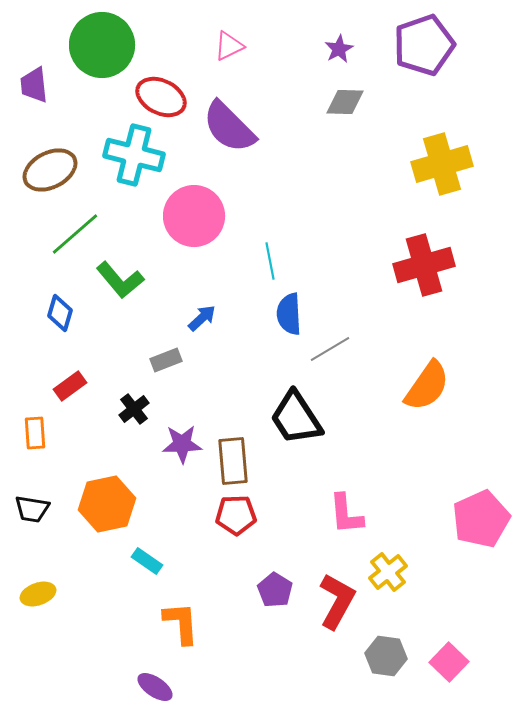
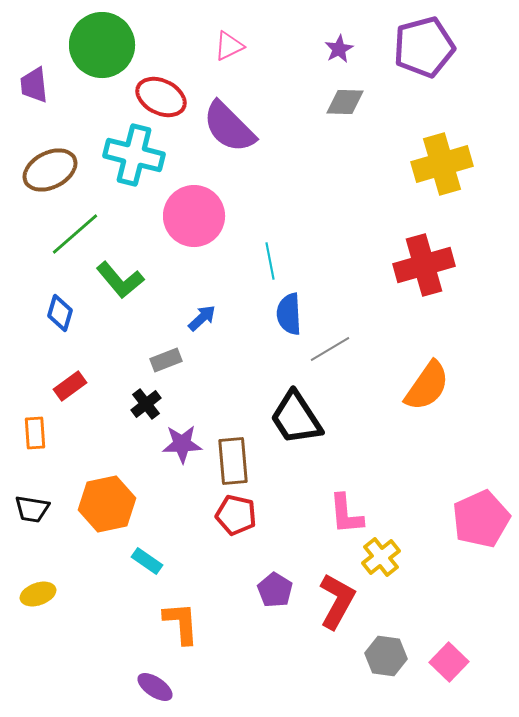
purple pentagon at (424, 45): moved 2 px down; rotated 4 degrees clockwise
black cross at (134, 409): moved 12 px right, 5 px up
red pentagon at (236, 515): rotated 15 degrees clockwise
yellow cross at (388, 572): moved 7 px left, 15 px up
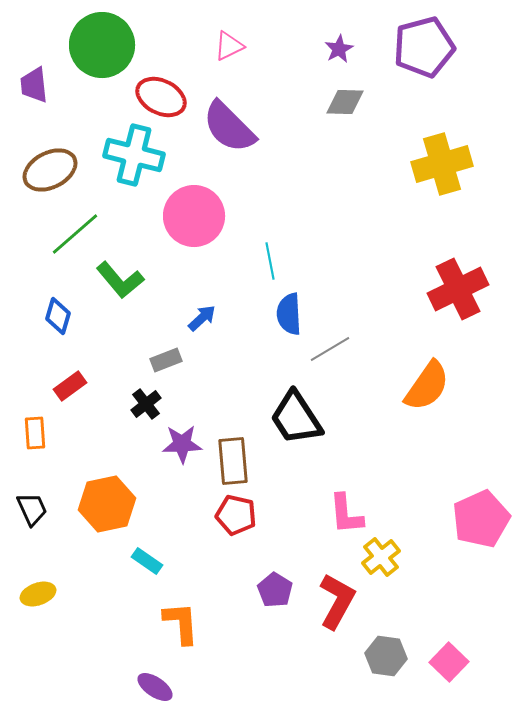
red cross at (424, 265): moved 34 px right, 24 px down; rotated 10 degrees counterclockwise
blue diamond at (60, 313): moved 2 px left, 3 px down
black trapezoid at (32, 509): rotated 123 degrees counterclockwise
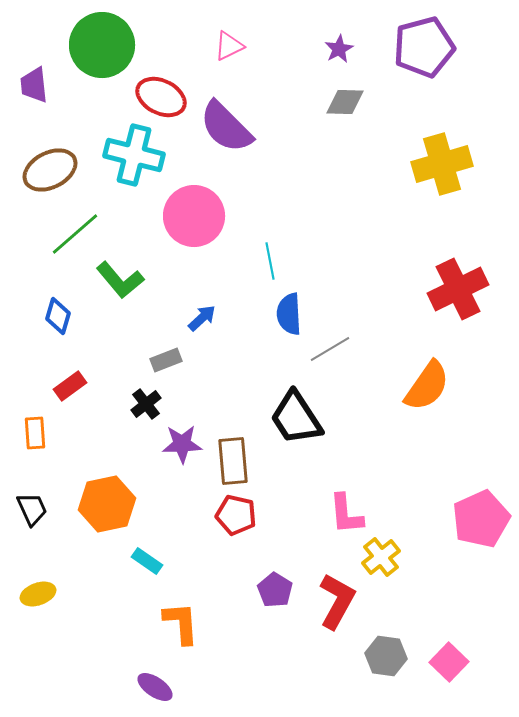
purple semicircle at (229, 127): moved 3 px left
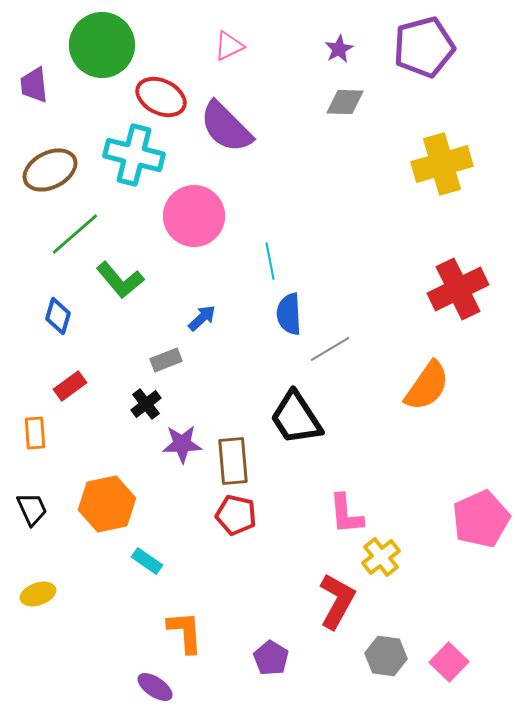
purple pentagon at (275, 590): moved 4 px left, 68 px down
orange L-shape at (181, 623): moved 4 px right, 9 px down
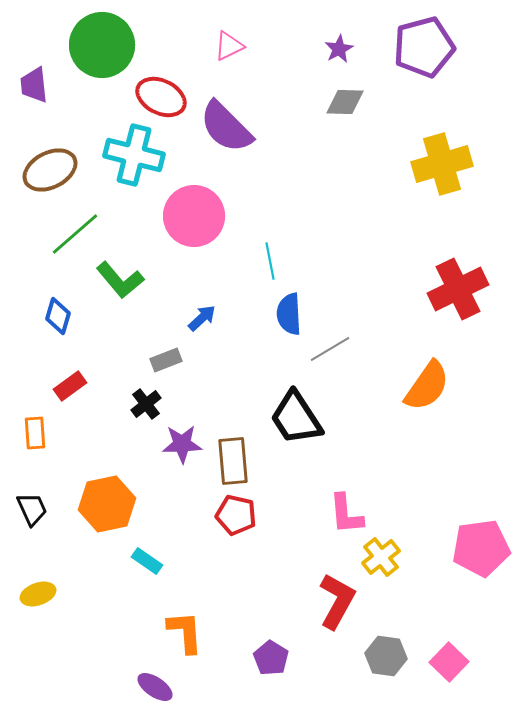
pink pentagon at (481, 519): moved 29 px down; rotated 16 degrees clockwise
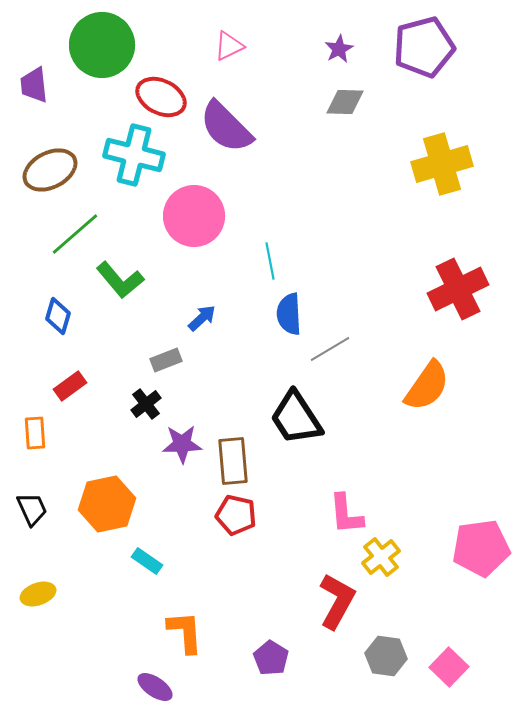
pink square at (449, 662): moved 5 px down
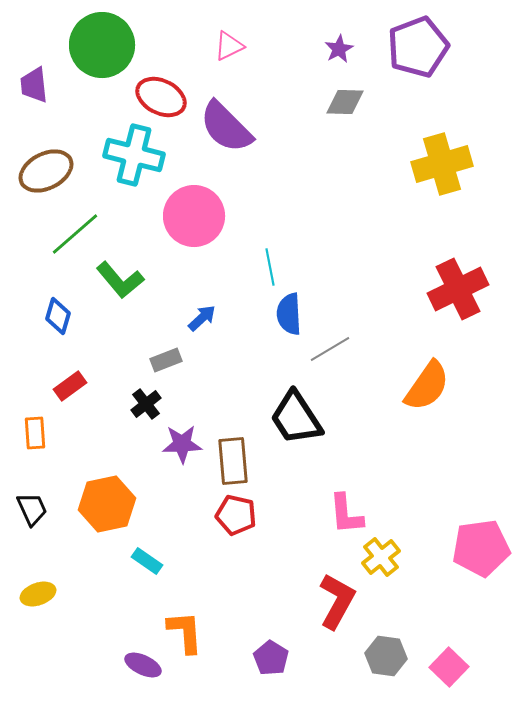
purple pentagon at (424, 47): moved 6 px left; rotated 6 degrees counterclockwise
brown ellipse at (50, 170): moved 4 px left, 1 px down
cyan line at (270, 261): moved 6 px down
purple ellipse at (155, 687): moved 12 px left, 22 px up; rotated 9 degrees counterclockwise
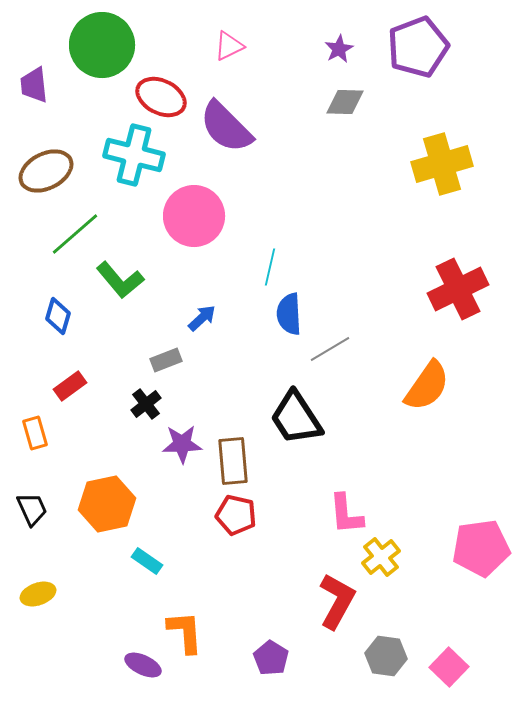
cyan line at (270, 267): rotated 24 degrees clockwise
orange rectangle at (35, 433): rotated 12 degrees counterclockwise
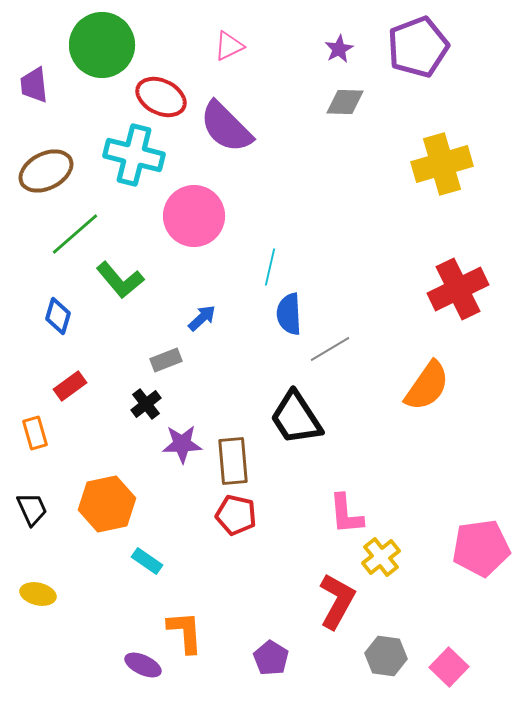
yellow ellipse at (38, 594): rotated 32 degrees clockwise
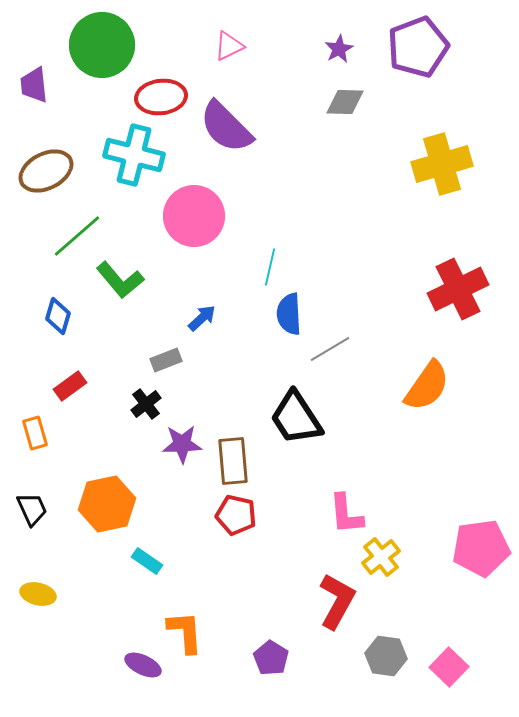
red ellipse at (161, 97): rotated 33 degrees counterclockwise
green line at (75, 234): moved 2 px right, 2 px down
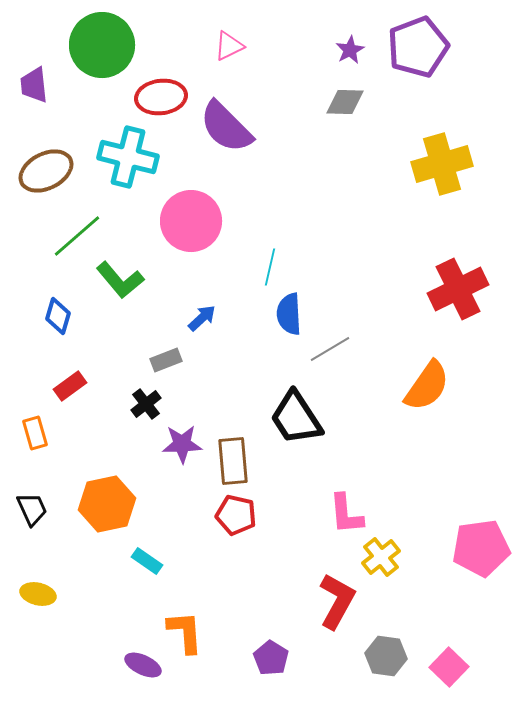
purple star at (339, 49): moved 11 px right, 1 px down
cyan cross at (134, 155): moved 6 px left, 2 px down
pink circle at (194, 216): moved 3 px left, 5 px down
